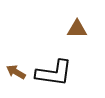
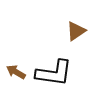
brown triangle: moved 1 px left, 2 px down; rotated 35 degrees counterclockwise
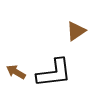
black L-shape: rotated 15 degrees counterclockwise
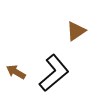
black L-shape: rotated 33 degrees counterclockwise
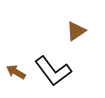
black L-shape: moved 1 px left, 2 px up; rotated 93 degrees clockwise
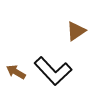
black L-shape: rotated 6 degrees counterclockwise
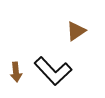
brown arrow: rotated 126 degrees counterclockwise
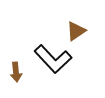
black L-shape: moved 12 px up
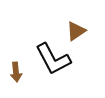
black L-shape: rotated 15 degrees clockwise
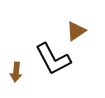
brown arrow: rotated 12 degrees clockwise
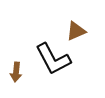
brown triangle: rotated 10 degrees clockwise
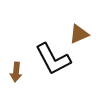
brown triangle: moved 3 px right, 3 px down
